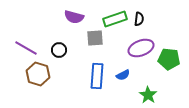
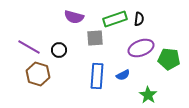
purple line: moved 3 px right, 1 px up
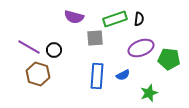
black circle: moved 5 px left
green star: moved 1 px right, 2 px up; rotated 18 degrees clockwise
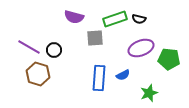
black semicircle: rotated 96 degrees clockwise
blue rectangle: moved 2 px right, 2 px down
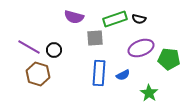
blue rectangle: moved 5 px up
green star: rotated 18 degrees counterclockwise
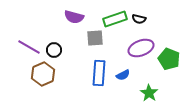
green pentagon: rotated 15 degrees clockwise
brown hexagon: moved 5 px right; rotated 20 degrees clockwise
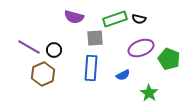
blue rectangle: moved 8 px left, 5 px up
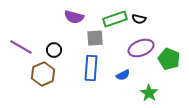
purple line: moved 8 px left
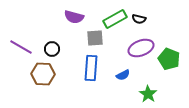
green rectangle: rotated 10 degrees counterclockwise
black circle: moved 2 px left, 1 px up
brown hexagon: rotated 25 degrees clockwise
green star: moved 1 px left, 1 px down
